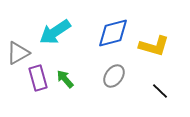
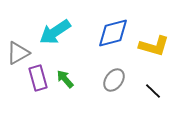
gray ellipse: moved 4 px down
black line: moved 7 px left
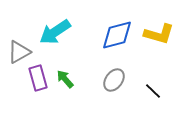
blue diamond: moved 4 px right, 2 px down
yellow L-shape: moved 5 px right, 12 px up
gray triangle: moved 1 px right, 1 px up
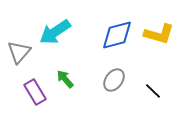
gray triangle: rotated 20 degrees counterclockwise
purple rectangle: moved 3 px left, 14 px down; rotated 15 degrees counterclockwise
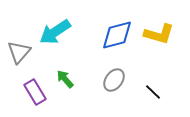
black line: moved 1 px down
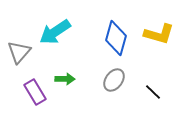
blue diamond: moved 1 px left, 3 px down; rotated 60 degrees counterclockwise
green arrow: rotated 132 degrees clockwise
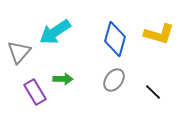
blue diamond: moved 1 px left, 1 px down
green arrow: moved 2 px left
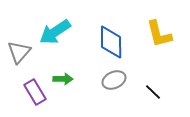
yellow L-shape: rotated 60 degrees clockwise
blue diamond: moved 4 px left, 3 px down; rotated 16 degrees counterclockwise
gray ellipse: rotated 30 degrees clockwise
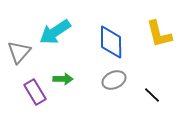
black line: moved 1 px left, 3 px down
